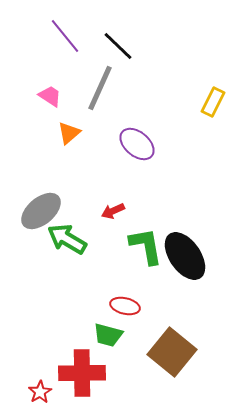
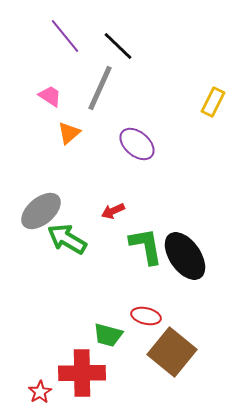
red ellipse: moved 21 px right, 10 px down
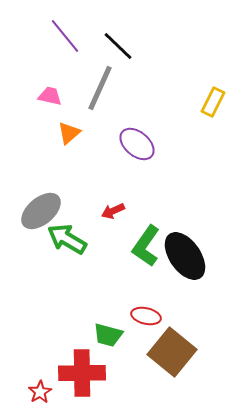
pink trapezoid: rotated 20 degrees counterclockwise
green L-shape: rotated 135 degrees counterclockwise
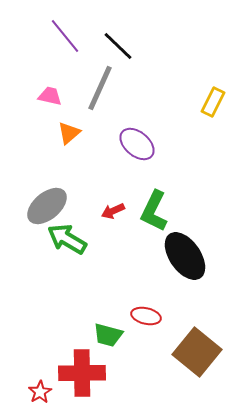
gray ellipse: moved 6 px right, 5 px up
green L-shape: moved 8 px right, 35 px up; rotated 9 degrees counterclockwise
brown square: moved 25 px right
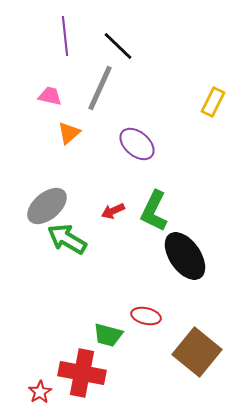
purple line: rotated 33 degrees clockwise
red cross: rotated 12 degrees clockwise
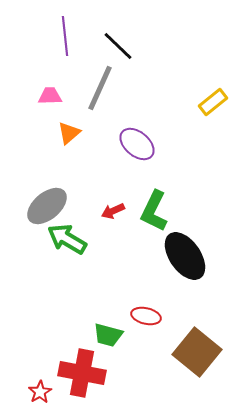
pink trapezoid: rotated 15 degrees counterclockwise
yellow rectangle: rotated 24 degrees clockwise
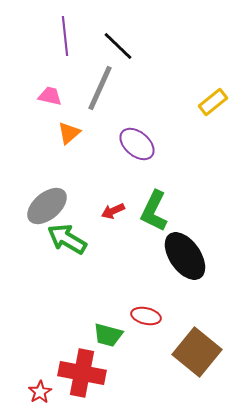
pink trapezoid: rotated 15 degrees clockwise
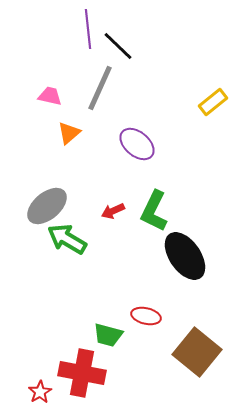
purple line: moved 23 px right, 7 px up
